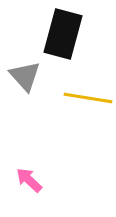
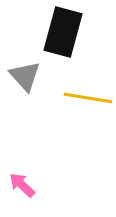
black rectangle: moved 2 px up
pink arrow: moved 7 px left, 5 px down
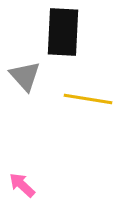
black rectangle: rotated 12 degrees counterclockwise
yellow line: moved 1 px down
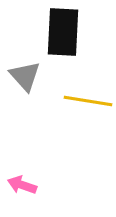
yellow line: moved 2 px down
pink arrow: rotated 24 degrees counterclockwise
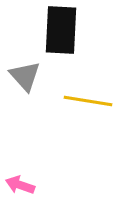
black rectangle: moved 2 px left, 2 px up
pink arrow: moved 2 px left
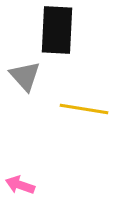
black rectangle: moved 4 px left
yellow line: moved 4 px left, 8 px down
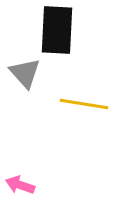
gray triangle: moved 3 px up
yellow line: moved 5 px up
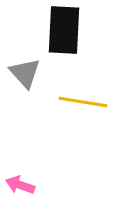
black rectangle: moved 7 px right
yellow line: moved 1 px left, 2 px up
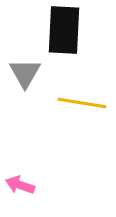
gray triangle: rotated 12 degrees clockwise
yellow line: moved 1 px left, 1 px down
